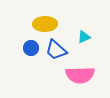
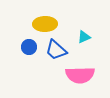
blue circle: moved 2 px left, 1 px up
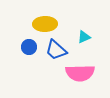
pink semicircle: moved 2 px up
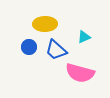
pink semicircle: rotated 16 degrees clockwise
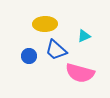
cyan triangle: moved 1 px up
blue circle: moved 9 px down
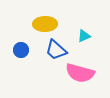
blue circle: moved 8 px left, 6 px up
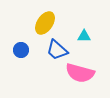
yellow ellipse: moved 1 px up; rotated 55 degrees counterclockwise
cyan triangle: rotated 24 degrees clockwise
blue trapezoid: moved 1 px right
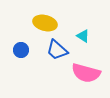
yellow ellipse: rotated 70 degrees clockwise
cyan triangle: moved 1 px left; rotated 32 degrees clockwise
pink semicircle: moved 6 px right
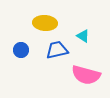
yellow ellipse: rotated 10 degrees counterclockwise
blue trapezoid: rotated 125 degrees clockwise
pink semicircle: moved 2 px down
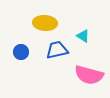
blue circle: moved 2 px down
pink semicircle: moved 3 px right
